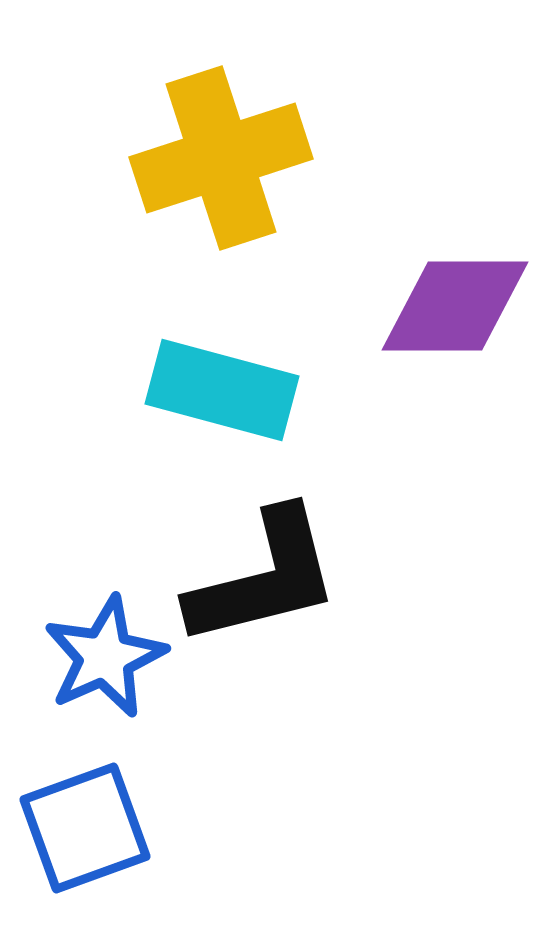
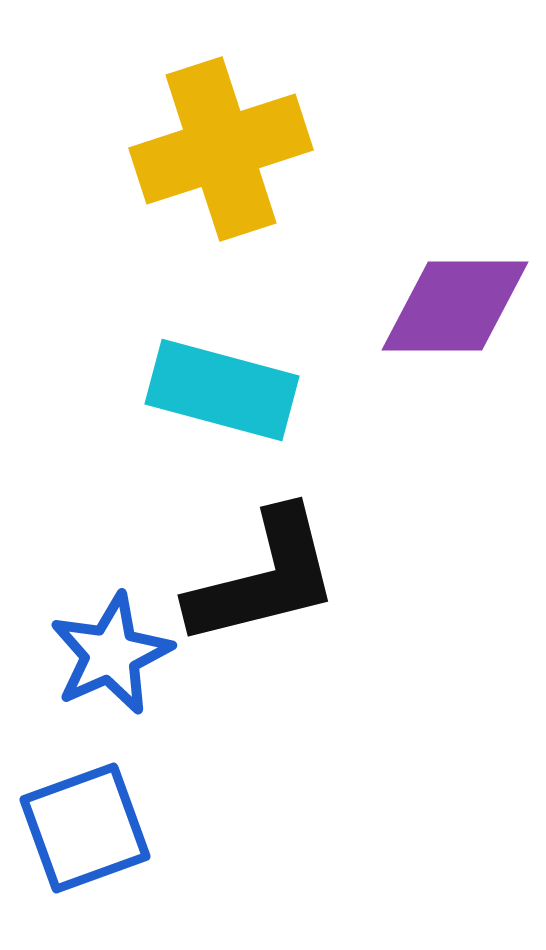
yellow cross: moved 9 px up
blue star: moved 6 px right, 3 px up
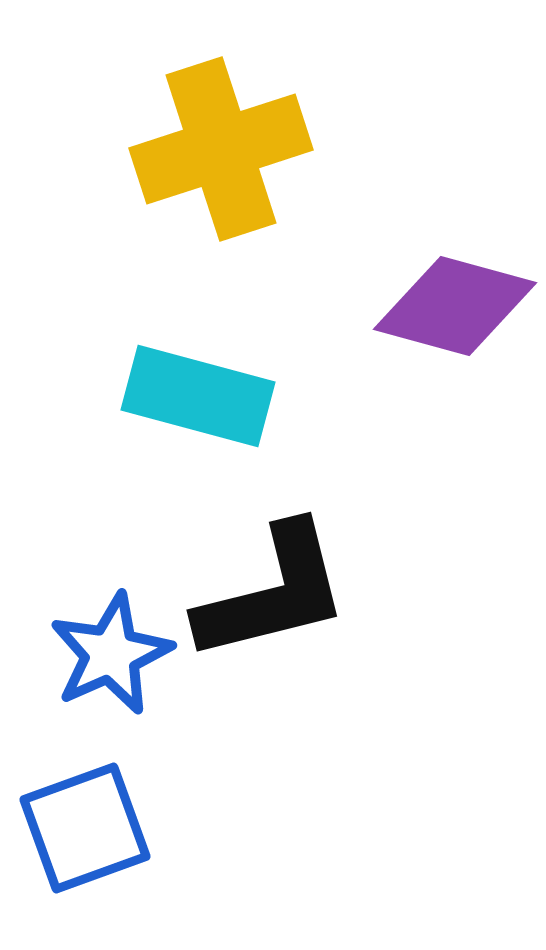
purple diamond: rotated 15 degrees clockwise
cyan rectangle: moved 24 px left, 6 px down
black L-shape: moved 9 px right, 15 px down
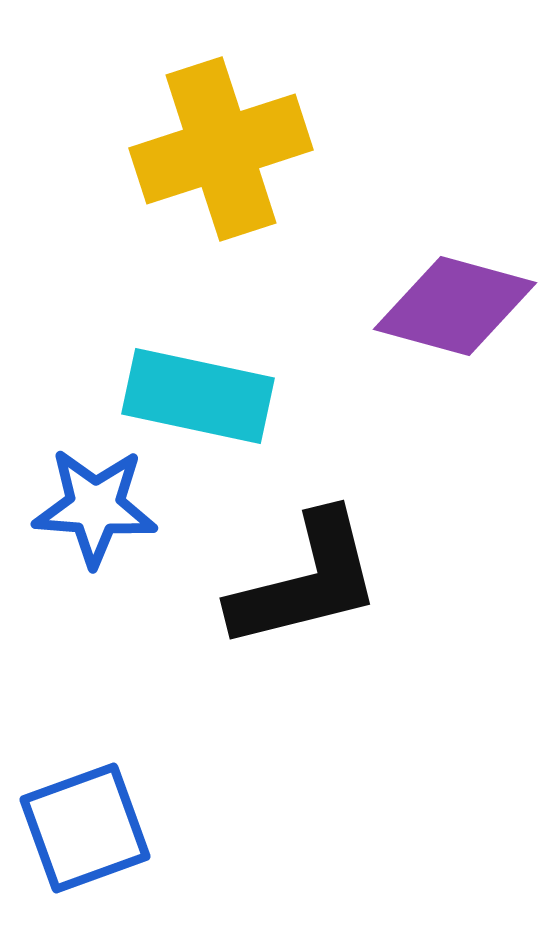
cyan rectangle: rotated 3 degrees counterclockwise
black L-shape: moved 33 px right, 12 px up
blue star: moved 16 px left, 147 px up; rotated 28 degrees clockwise
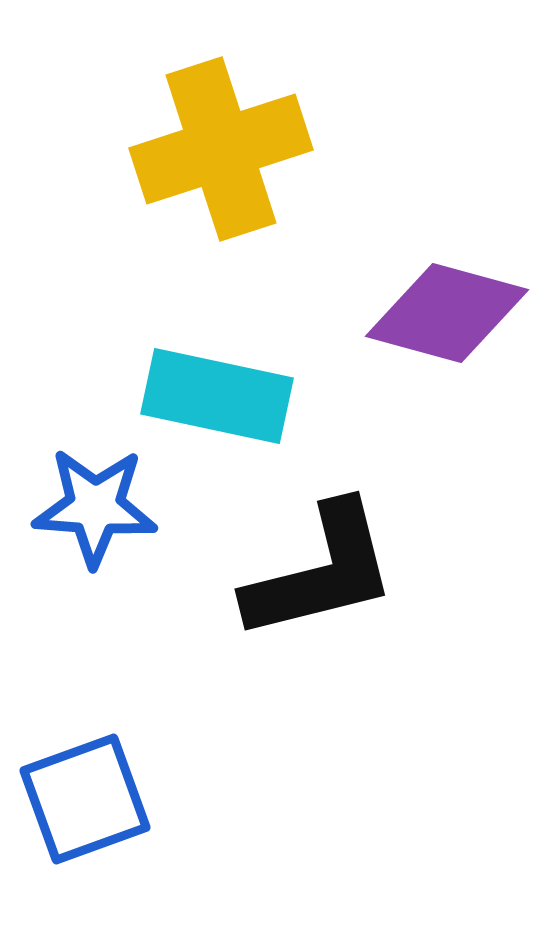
purple diamond: moved 8 px left, 7 px down
cyan rectangle: moved 19 px right
black L-shape: moved 15 px right, 9 px up
blue square: moved 29 px up
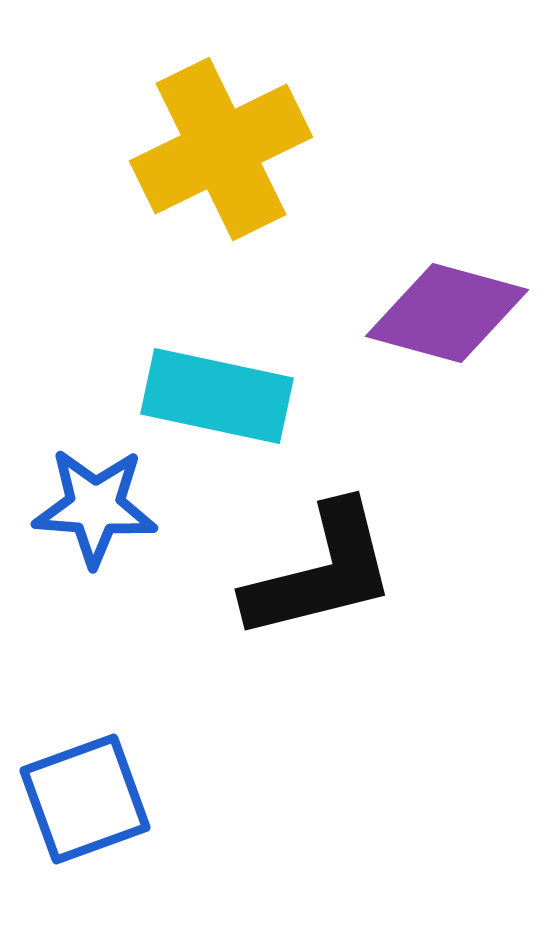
yellow cross: rotated 8 degrees counterclockwise
